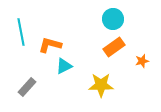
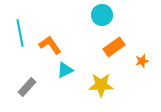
cyan circle: moved 11 px left, 4 px up
cyan line: moved 1 px left, 1 px down
orange L-shape: rotated 40 degrees clockwise
cyan triangle: moved 1 px right, 4 px down
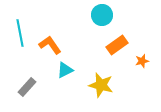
orange rectangle: moved 3 px right, 2 px up
yellow star: rotated 15 degrees clockwise
